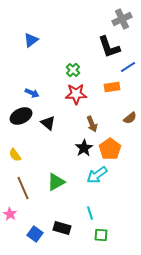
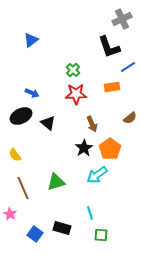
green triangle: rotated 12 degrees clockwise
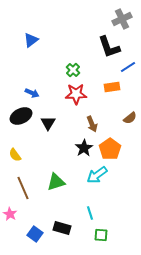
black triangle: rotated 21 degrees clockwise
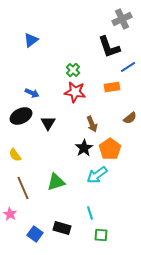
red star: moved 1 px left, 2 px up; rotated 10 degrees clockwise
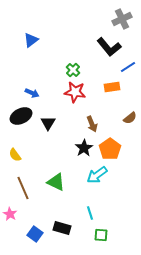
black L-shape: rotated 20 degrees counterclockwise
green triangle: rotated 42 degrees clockwise
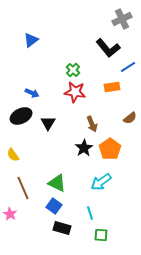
black L-shape: moved 1 px left, 1 px down
yellow semicircle: moved 2 px left
cyan arrow: moved 4 px right, 7 px down
green triangle: moved 1 px right, 1 px down
blue square: moved 19 px right, 28 px up
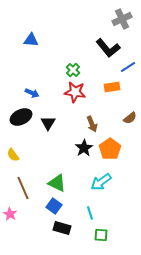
blue triangle: rotated 42 degrees clockwise
black ellipse: moved 1 px down
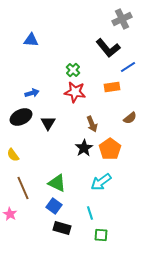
blue arrow: rotated 40 degrees counterclockwise
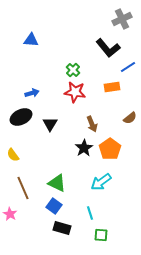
black triangle: moved 2 px right, 1 px down
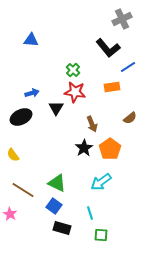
black triangle: moved 6 px right, 16 px up
brown line: moved 2 px down; rotated 35 degrees counterclockwise
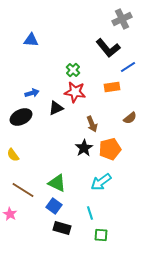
black triangle: rotated 35 degrees clockwise
orange pentagon: rotated 20 degrees clockwise
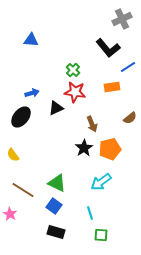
black ellipse: rotated 25 degrees counterclockwise
black rectangle: moved 6 px left, 4 px down
